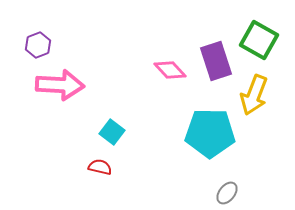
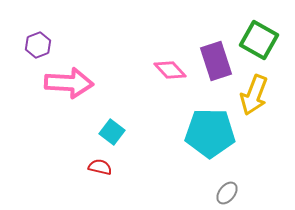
pink arrow: moved 9 px right, 2 px up
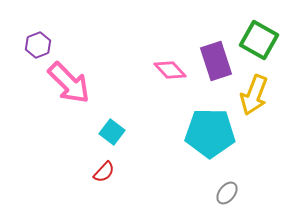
pink arrow: rotated 42 degrees clockwise
red semicircle: moved 4 px right, 5 px down; rotated 120 degrees clockwise
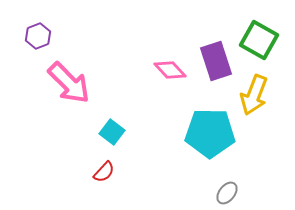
purple hexagon: moved 9 px up
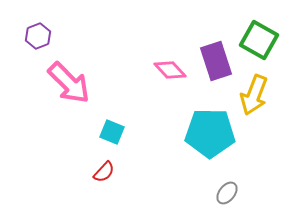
cyan square: rotated 15 degrees counterclockwise
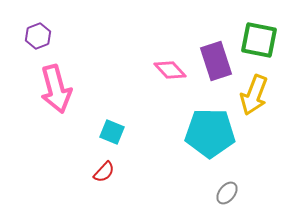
green square: rotated 18 degrees counterclockwise
pink arrow: moved 13 px left, 6 px down; rotated 30 degrees clockwise
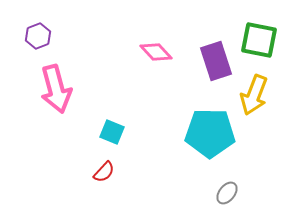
pink diamond: moved 14 px left, 18 px up
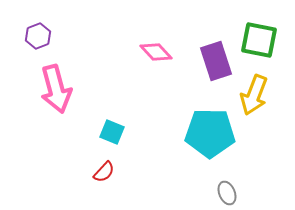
gray ellipse: rotated 60 degrees counterclockwise
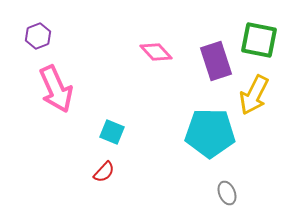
pink arrow: rotated 9 degrees counterclockwise
yellow arrow: rotated 6 degrees clockwise
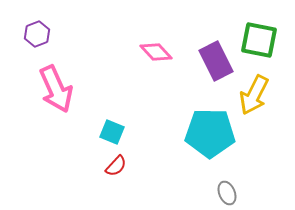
purple hexagon: moved 1 px left, 2 px up
purple rectangle: rotated 9 degrees counterclockwise
red semicircle: moved 12 px right, 6 px up
